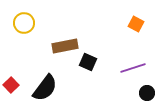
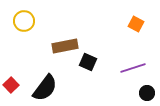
yellow circle: moved 2 px up
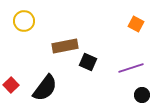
purple line: moved 2 px left
black circle: moved 5 px left, 2 px down
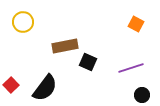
yellow circle: moved 1 px left, 1 px down
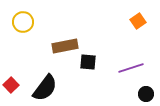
orange square: moved 2 px right, 3 px up; rotated 28 degrees clockwise
black square: rotated 18 degrees counterclockwise
black circle: moved 4 px right, 1 px up
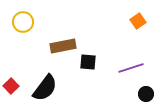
brown rectangle: moved 2 px left
red square: moved 1 px down
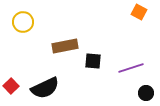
orange square: moved 1 px right, 9 px up; rotated 28 degrees counterclockwise
brown rectangle: moved 2 px right
black square: moved 5 px right, 1 px up
black semicircle: rotated 28 degrees clockwise
black circle: moved 1 px up
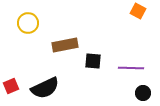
orange square: moved 1 px left, 1 px up
yellow circle: moved 5 px right, 1 px down
brown rectangle: moved 1 px up
purple line: rotated 20 degrees clockwise
red square: rotated 21 degrees clockwise
black circle: moved 3 px left
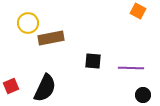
brown rectangle: moved 14 px left, 7 px up
black semicircle: rotated 40 degrees counterclockwise
black circle: moved 2 px down
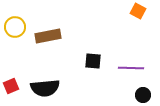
yellow circle: moved 13 px left, 4 px down
brown rectangle: moved 3 px left, 2 px up
black semicircle: rotated 60 degrees clockwise
